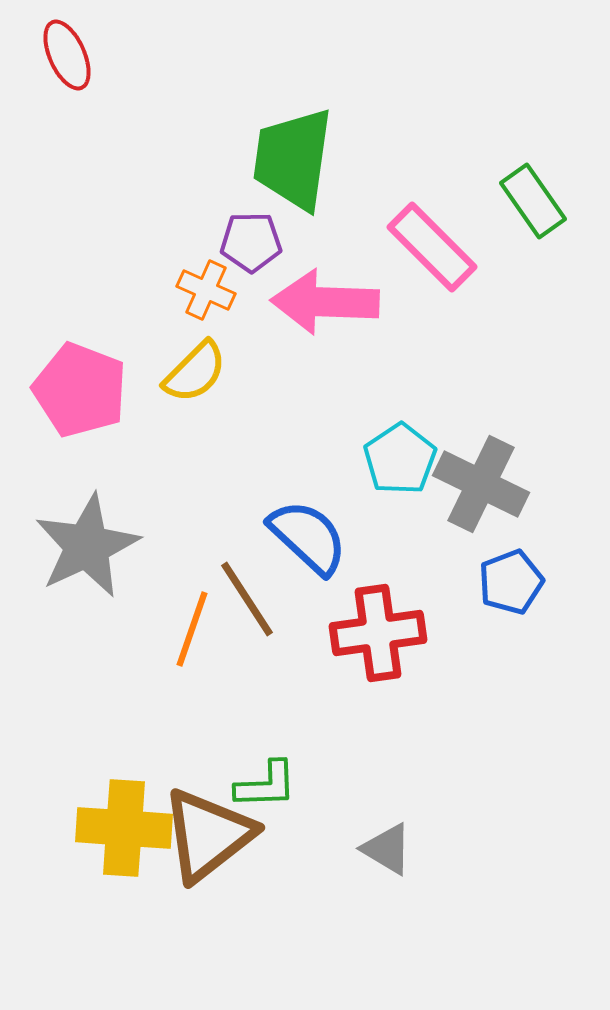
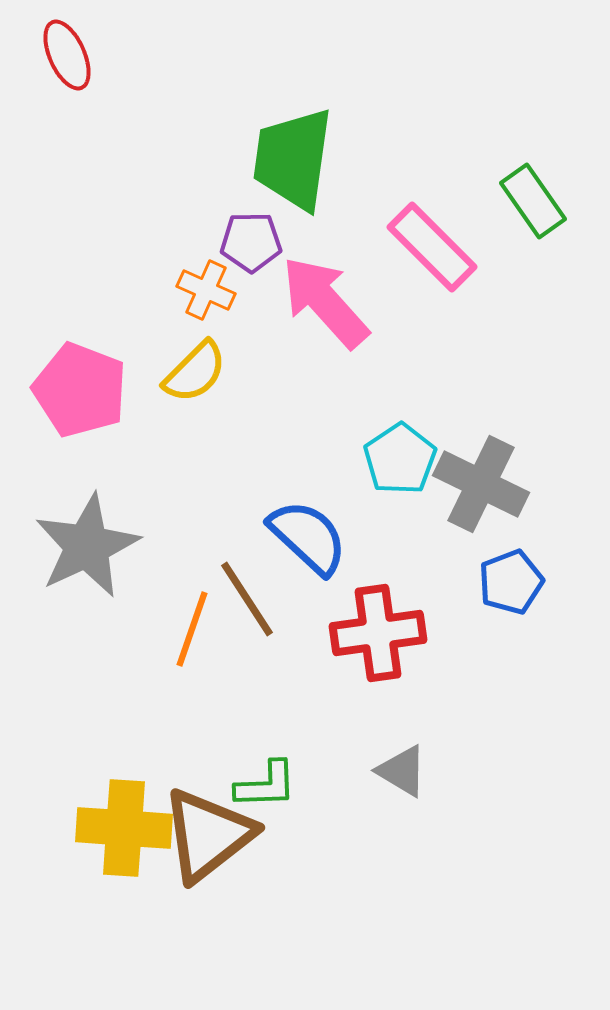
pink arrow: rotated 46 degrees clockwise
gray triangle: moved 15 px right, 78 px up
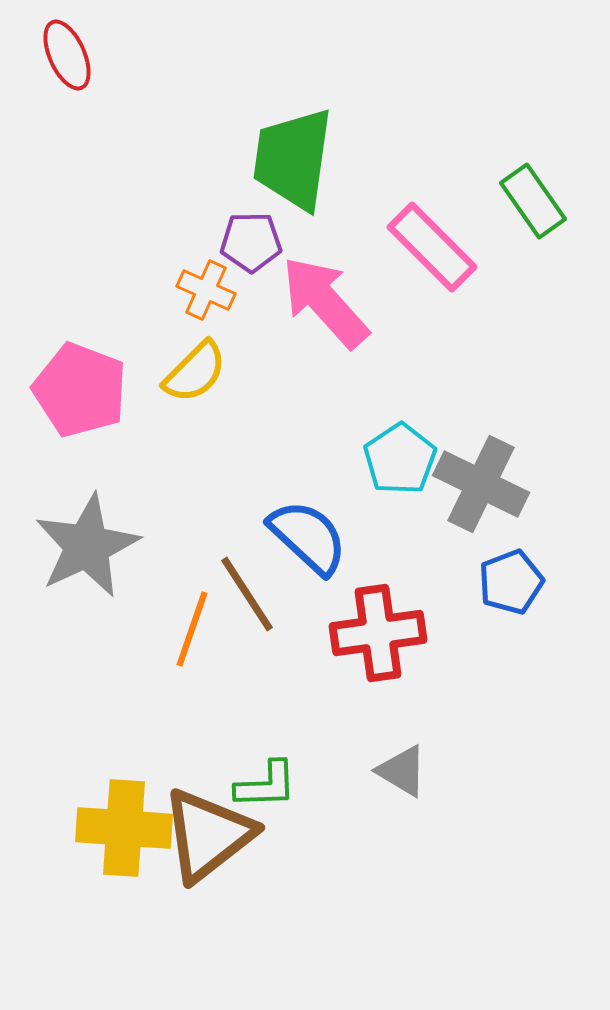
brown line: moved 5 px up
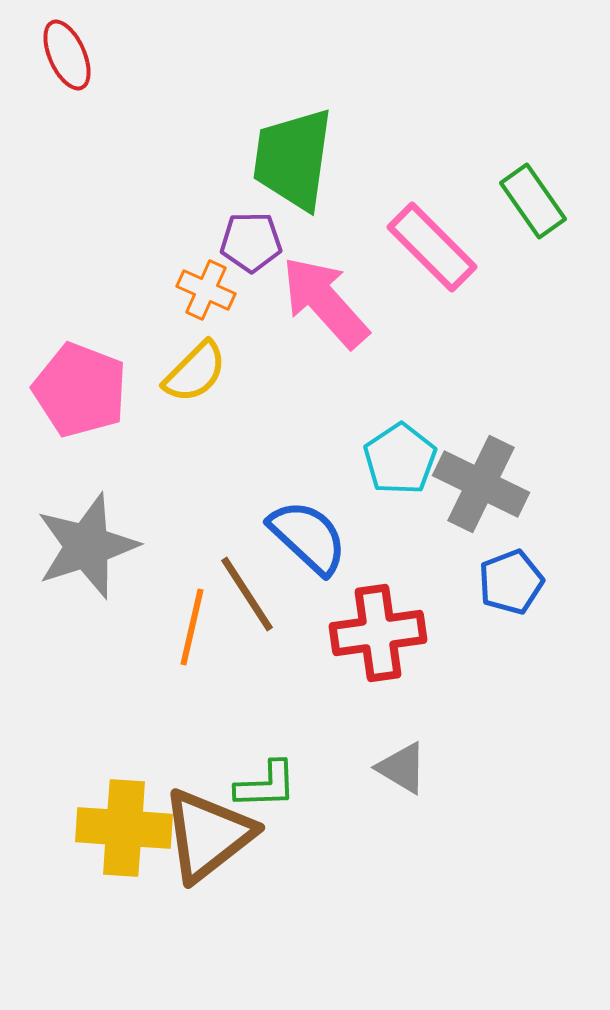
gray star: rotated 7 degrees clockwise
orange line: moved 2 px up; rotated 6 degrees counterclockwise
gray triangle: moved 3 px up
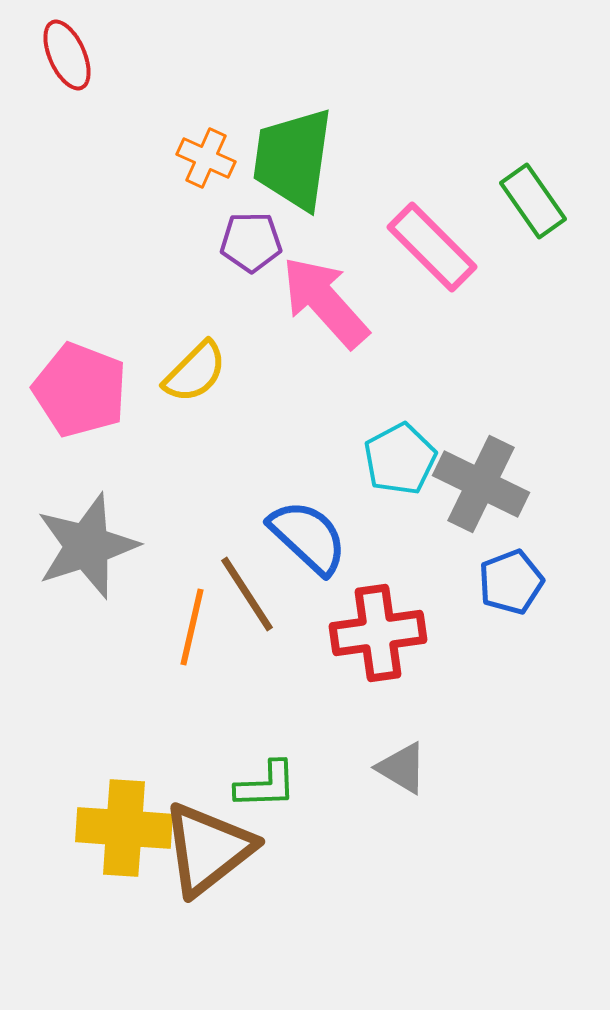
orange cross: moved 132 px up
cyan pentagon: rotated 6 degrees clockwise
brown triangle: moved 14 px down
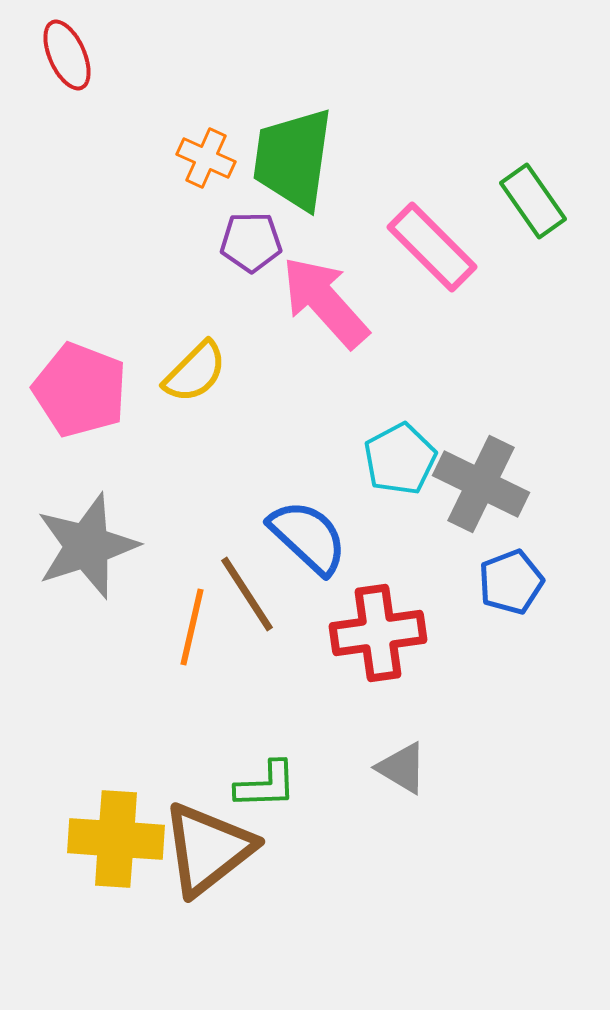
yellow cross: moved 8 px left, 11 px down
